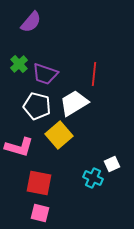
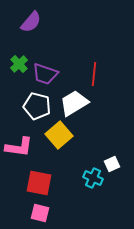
pink L-shape: rotated 8 degrees counterclockwise
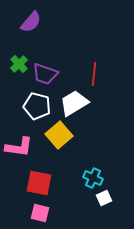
white square: moved 8 px left, 34 px down
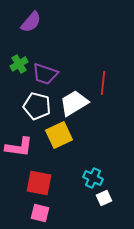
green cross: rotated 12 degrees clockwise
red line: moved 9 px right, 9 px down
yellow square: rotated 16 degrees clockwise
